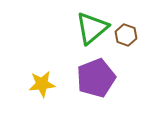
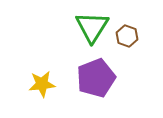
green triangle: moved 1 px up; rotated 18 degrees counterclockwise
brown hexagon: moved 1 px right, 1 px down
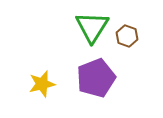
yellow star: rotated 8 degrees counterclockwise
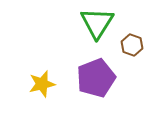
green triangle: moved 5 px right, 4 px up
brown hexagon: moved 5 px right, 9 px down
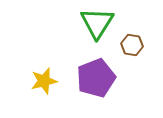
brown hexagon: rotated 10 degrees counterclockwise
yellow star: moved 2 px right, 3 px up
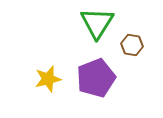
yellow star: moved 4 px right, 2 px up
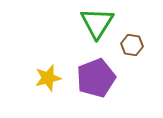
yellow star: moved 1 px up
